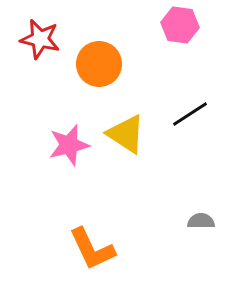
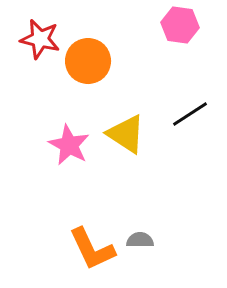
orange circle: moved 11 px left, 3 px up
pink star: rotated 30 degrees counterclockwise
gray semicircle: moved 61 px left, 19 px down
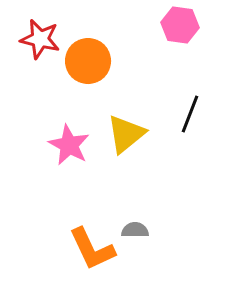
black line: rotated 36 degrees counterclockwise
yellow triangle: rotated 48 degrees clockwise
gray semicircle: moved 5 px left, 10 px up
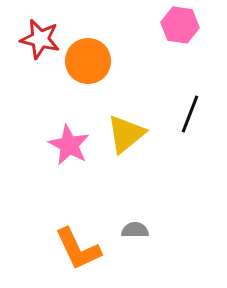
orange L-shape: moved 14 px left
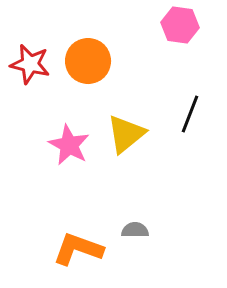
red star: moved 10 px left, 25 px down
orange L-shape: rotated 135 degrees clockwise
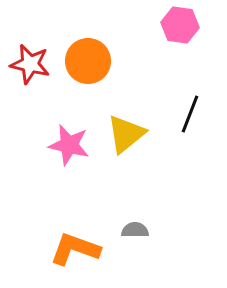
pink star: rotated 15 degrees counterclockwise
orange L-shape: moved 3 px left
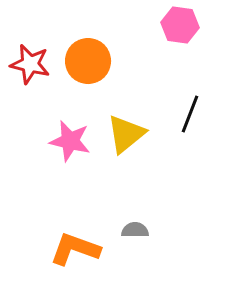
pink star: moved 1 px right, 4 px up
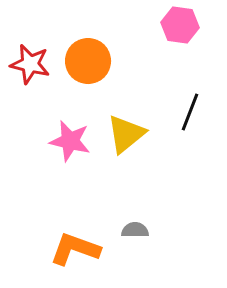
black line: moved 2 px up
